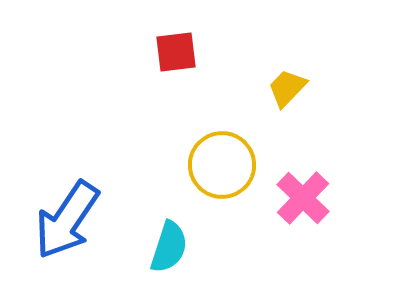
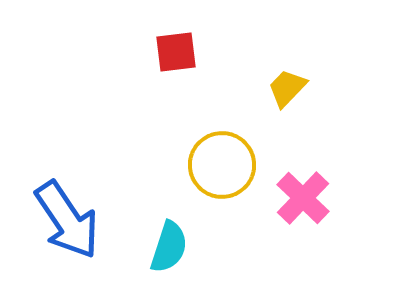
blue arrow: rotated 68 degrees counterclockwise
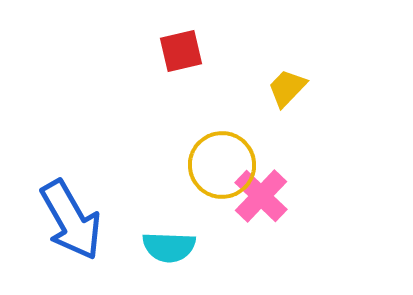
red square: moved 5 px right, 1 px up; rotated 6 degrees counterclockwise
pink cross: moved 42 px left, 2 px up
blue arrow: moved 4 px right; rotated 4 degrees clockwise
cyan semicircle: rotated 74 degrees clockwise
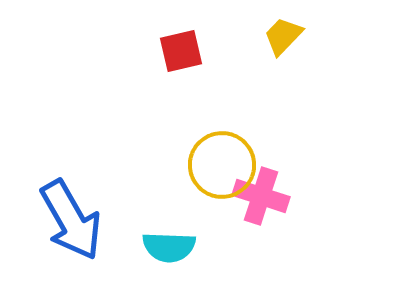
yellow trapezoid: moved 4 px left, 52 px up
pink cross: rotated 26 degrees counterclockwise
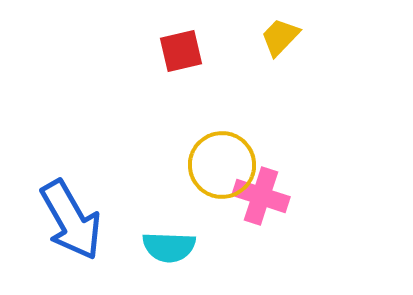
yellow trapezoid: moved 3 px left, 1 px down
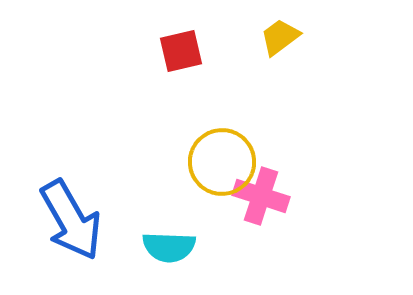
yellow trapezoid: rotated 9 degrees clockwise
yellow circle: moved 3 px up
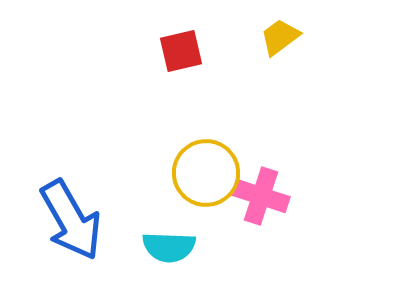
yellow circle: moved 16 px left, 11 px down
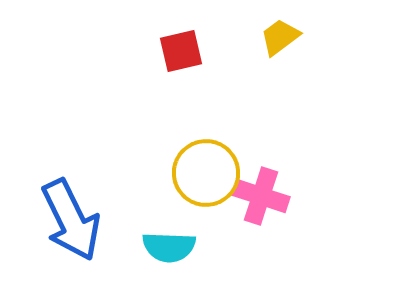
blue arrow: rotated 4 degrees clockwise
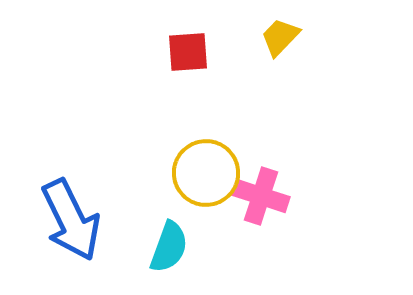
yellow trapezoid: rotated 9 degrees counterclockwise
red square: moved 7 px right, 1 px down; rotated 9 degrees clockwise
cyan semicircle: rotated 72 degrees counterclockwise
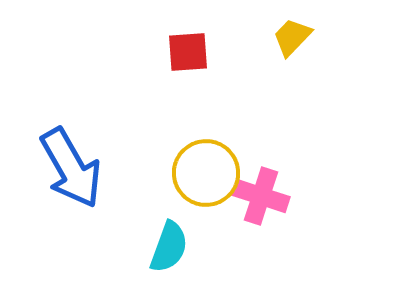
yellow trapezoid: moved 12 px right
blue arrow: moved 52 px up; rotated 4 degrees counterclockwise
